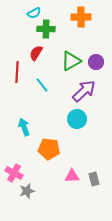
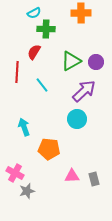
orange cross: moved 4 px up
red semicircle: moved 2 px left, 1 px up
pink cross: moved 1 px right
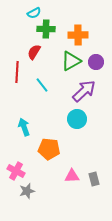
orange cross: moved 3 px left, 22 px down
pink cross: moved 1 px right, 2 px up
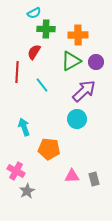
gray star: rotated 14 degrees counterclockwise
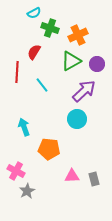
green cross: moved 4 px right, 1 px up; rotated 18 degrees clockwise
orange cross: rotated 24 degrees counterclockwise
purple circle: moved 1 px right, 2 px down
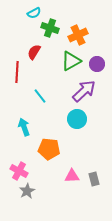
cyan line: moved 2 px left, 11 px down
pink cross: moved 3 px right
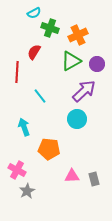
pink cross: moved 2 px left, 1 px up
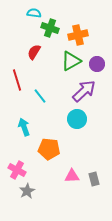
cyan semicircle: rotated 144 degrees counterclockwise
orange cross: rotated 12 degrees clockwise
red line: moved 8 px down; rotated 20 degrees counterclockwise
